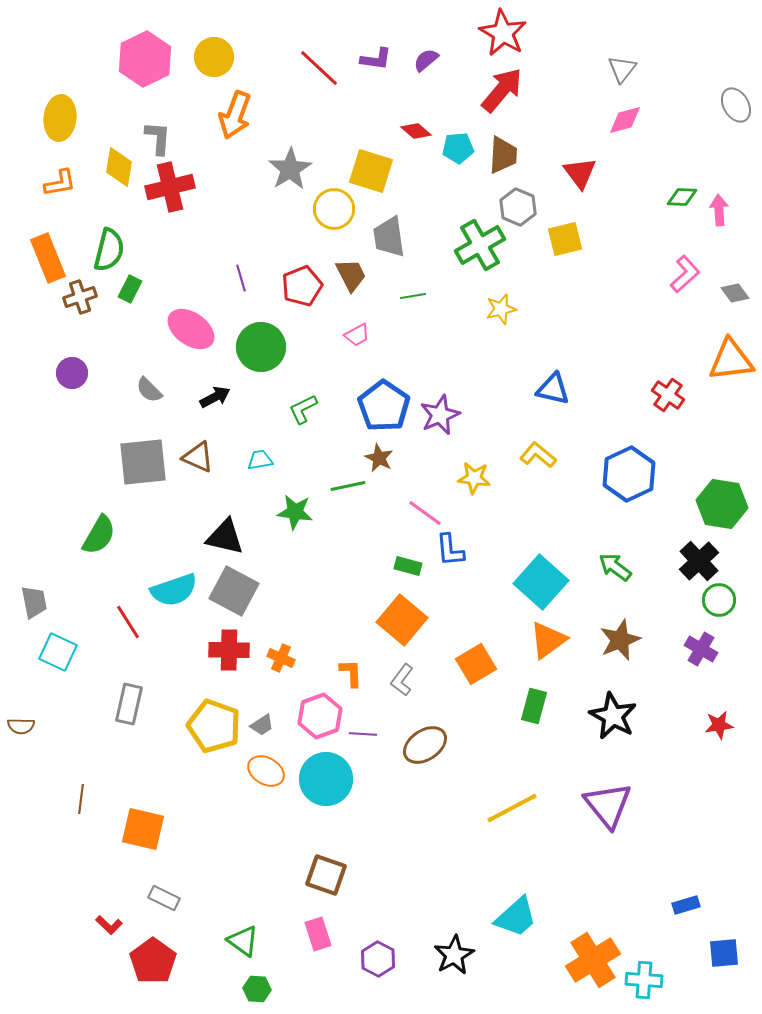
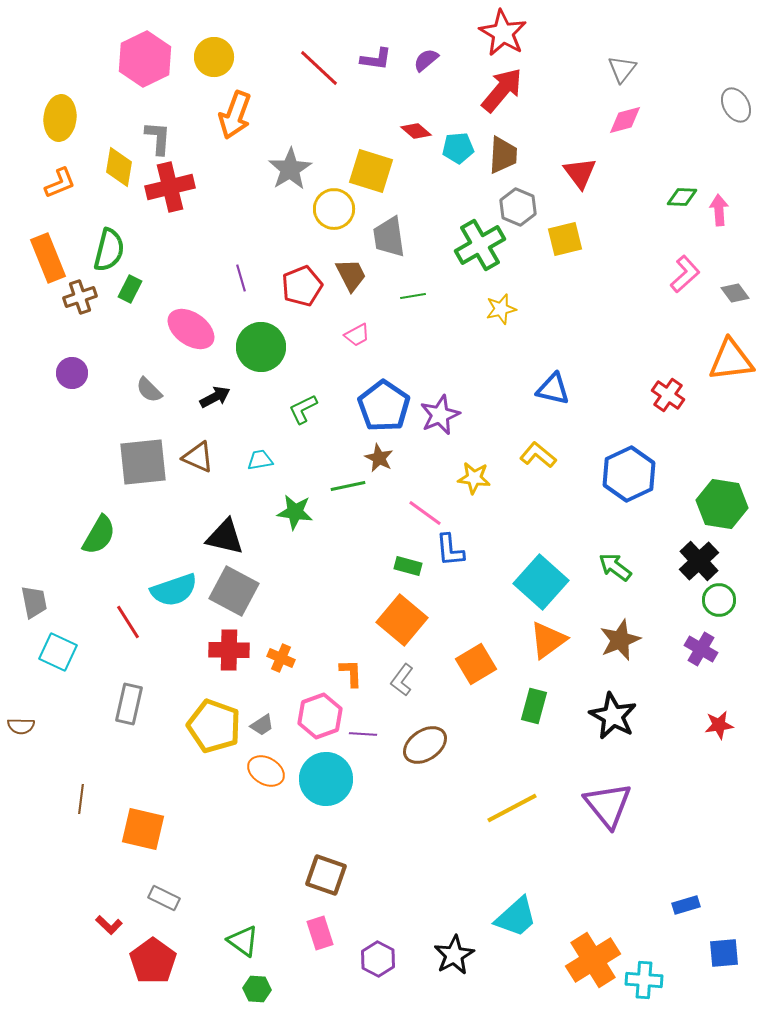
orange L-shape at (60, 183): rotated 12 degrees counterclockwise
pink rectangle at (318, 934): moved 2 px right, 1 px up
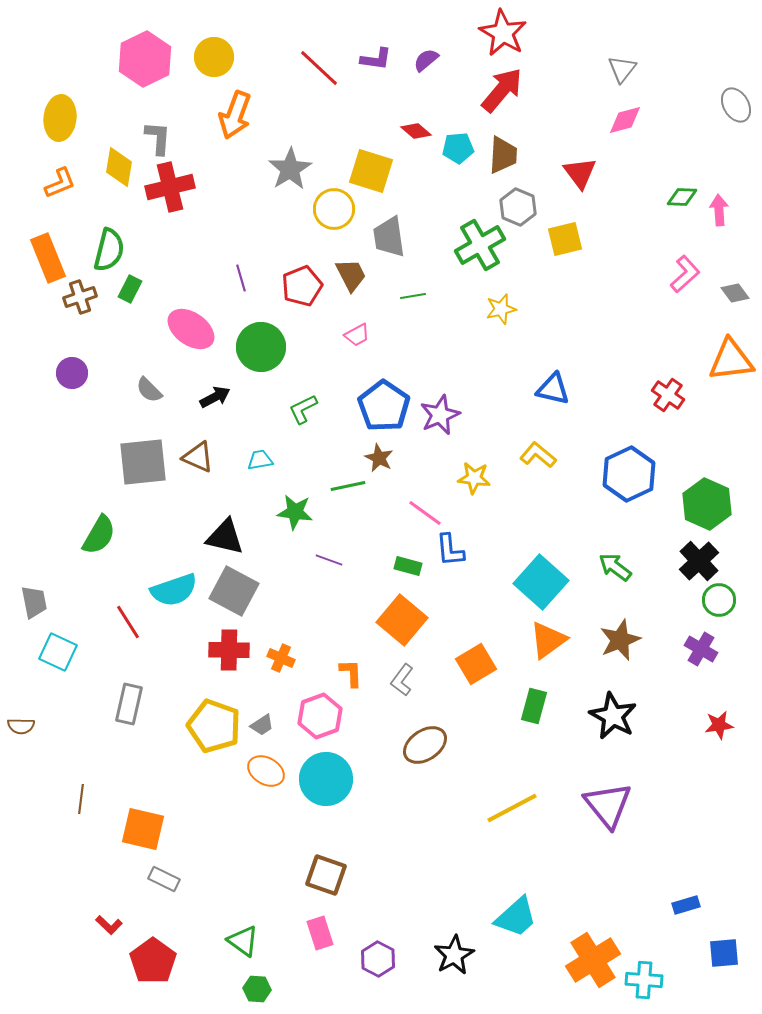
green hexagon at (722, 504): moved 15 px left; rotated 15 degrees clockwise
purple line at (363, 734): moved 34 px left, 174 px up; rotated 16 degrees clockwise
gray rectangle at (164, 898): moved 19 px up
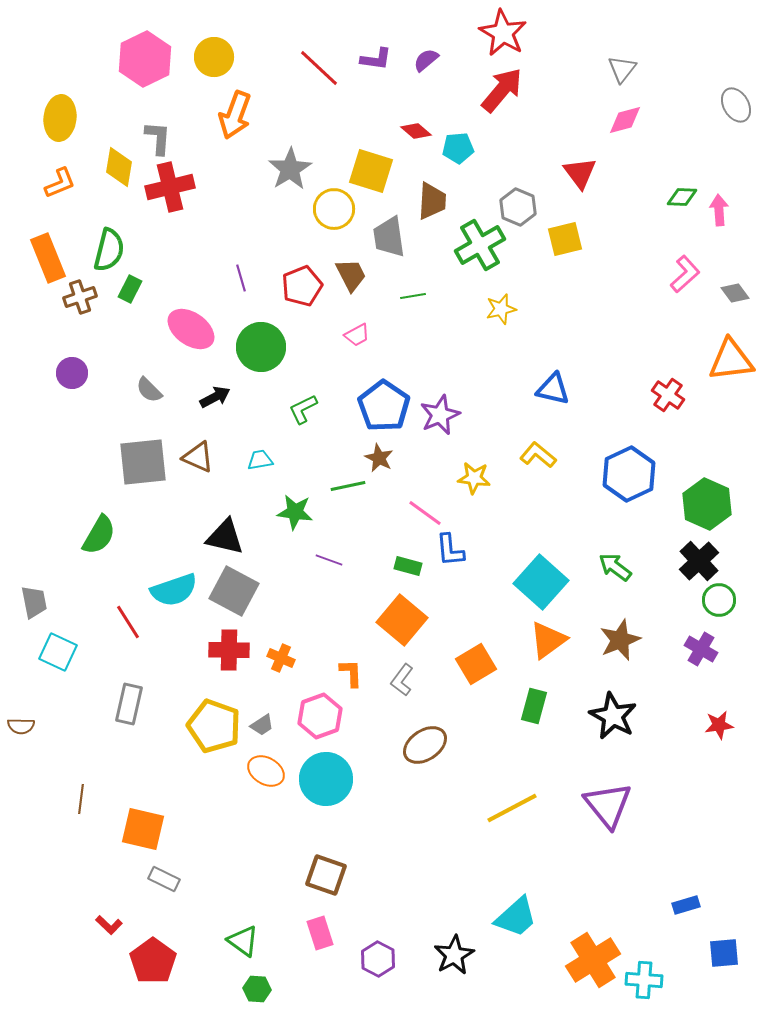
brown trapezoid at (503, 155): moved 71 px left, 46 px down
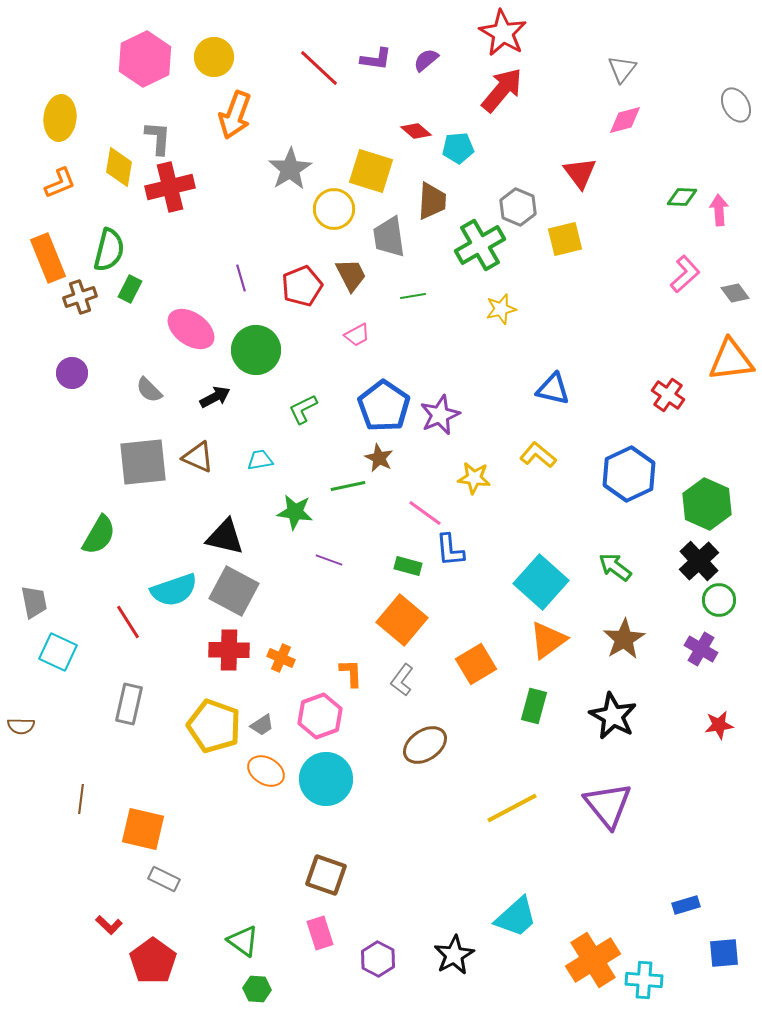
green circle at (261, 347): moved 5 px left, 3 px down
brown star at (620, 640): moved 4 px right, 1 px up; rotated 9 degrees counterclockwise
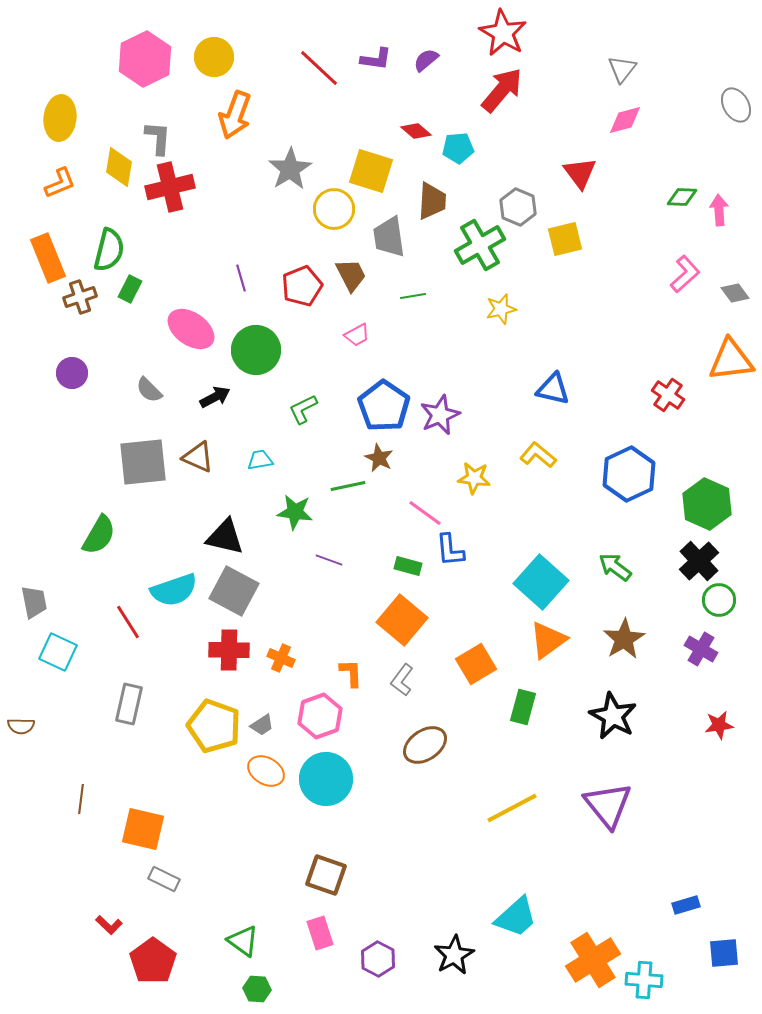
green rectangle at (534, 706): moved 11 px left, 1 px down
